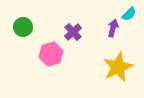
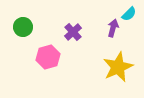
pink hexagon: moved 3 px left, 3 px down
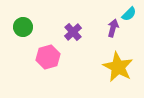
yellow star: rotated 20 degrees counterclockwise
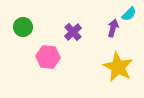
pink hexagon: rotated 20 degrees clockwise
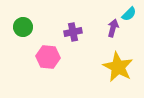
purple cross: rotated 30 degrees clockwise
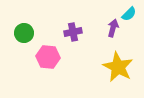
green circle: moved 1 px right, 6 px down
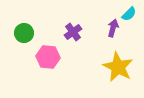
purple cross: rotated 24 degrees counterclockwise
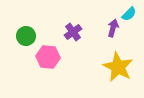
green circle: moved 2 px right, 3 px down
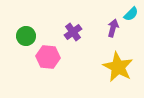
cyan semicircle: moved 2 px right
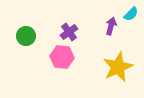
purple arrow: moved 2 px left, 2 px up
purple cross: moved 4 px left
pink hexagon: moved 14 px right
yellow star: rotated 20 degrees clockwise
